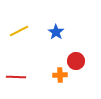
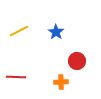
red circle: moved 1 px right
orange cross: moved 1 px right, 7 px down
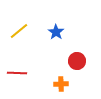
yellow line: rotated 12 degrees counterclockwise
red line: moved 1 px right, 4 px up
orange cross: moved 2 px down
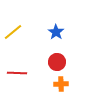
yellow line: moved 6 px left, 1 px down
red circle: moved 20 px left, 1 px down
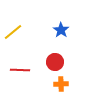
blue star: moved 5 px right, 2 px up
red circle: moved 2 px left
red line: moved 3 px right, 3 px up
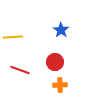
yellow line: moved 5 px down; rotated 36 degrees clockwise
red line: rotated 18 degrees clockwise
orange cross: moved 1 px left, 1 px down
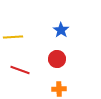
red circle: moved 2 px right, 3 px up
orange cross: moved 1 px left, 4 px down
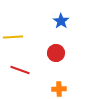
blue star: moved 9 px up
red circle: moved 1 px left, 6 px up
